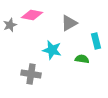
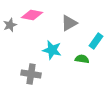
cyan rectangle: rotated 49 degrees clockwise
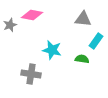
gray triangle: moved 14 px right, 4 px up; rotated 36 degrees clockwise
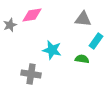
pink diamond: rotated 20 degrees counterclockwise
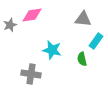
green semicircle: rotated 112 degrees counterclockwise
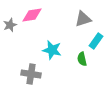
gray triangle: rotated 24 degrees counterclockwise
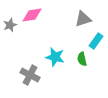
cyan star: moved 3 px right, 7 px down
gray cross: moved 1 px left, 1 px down; rotated 18 degrees clockwise
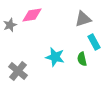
cyan rectangle: moved 2 px left, 1 px down; rotated 63 degrees counterclockwise
gray cross: moved 12 px left, 4 px up; rotated 12 degrees clockwise
